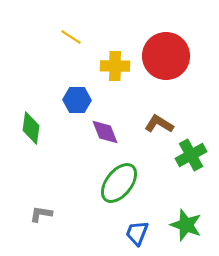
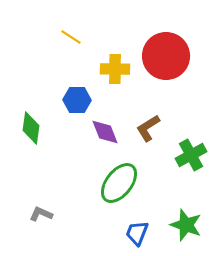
yellow cross: moved 3 px down
brown L-shape: moved 11 px left, 4 px down; rotated 64 degrees counterclockwise
gray L-shape: rotated 15 degrees clockwise
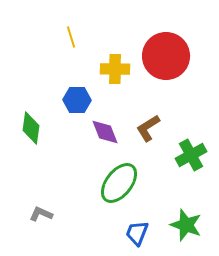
yellow line: rotated 40 degrees clockwise
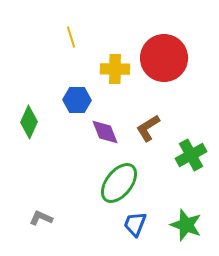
red circle: moved 2 px left, 2 px down
green diamond: moved 2 px left, 6 px up; rotated 16 degrees clockwise
gray L-shape: moved 4 px down
blue trapezoid: moved 2 px left, 9 px up
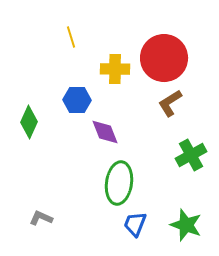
brown L-shape: moved 22 px right, 25 px up
green ellipse: rotated 30 degrees counterclockwise
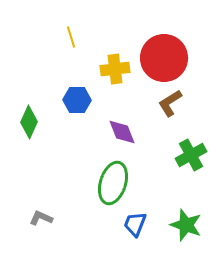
yellow cross: rotated 8 degrees counterclockwise
purple diamond: moved 17 px right
green ellipse: moved 6 px left; rotated 9 degrees clockwise
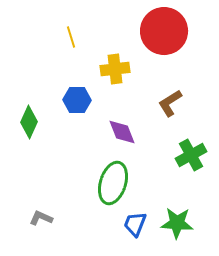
red circle: moved 27 px up
green star: moved 9 px left, 2 px up; rotated 16 degrees counterclockwise
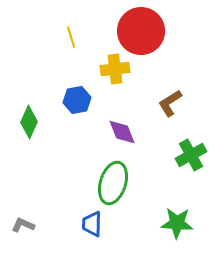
red circle: moved 23 px left
blue hexagon: rotated 12 degrees counterclockwise
gray L-shape: moved 18 px left, 7 px down
blue trapezoid: moved 43 px left; rotated 20 degrees counterclockwise
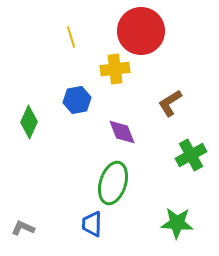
gray L-shape: moved 3 px down
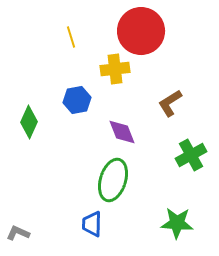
green ellipse: moved 3 px up
gray L-shape: moved 5 px left, 5 px down
